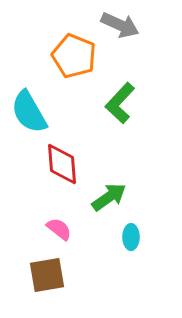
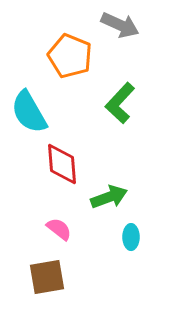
orange pentagon: moved 4 px left
green arrow: rotated 15 degrees clockwise
brown square: moved 2 px down
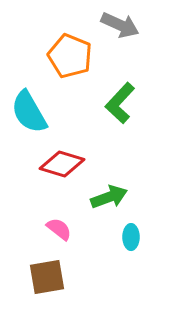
red diamond: rotated 69 degrees counterclockwise
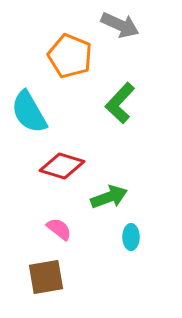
red diamond: moved 2 px down
brown square: moved 1 px left
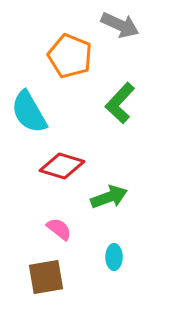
cyan ellipse: moved 17 px left, 20 px down
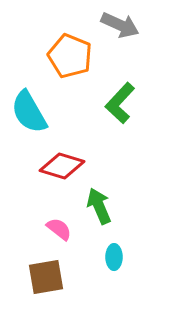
green arrow: moved 10 px left, 9 px down; rotated 93 degrees counterclockwise
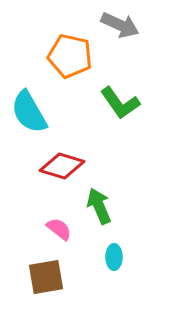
orange pentagon: rotated 9 degrees counterclockwise
green L-shape: rotated 78 degrees counterclockwise
